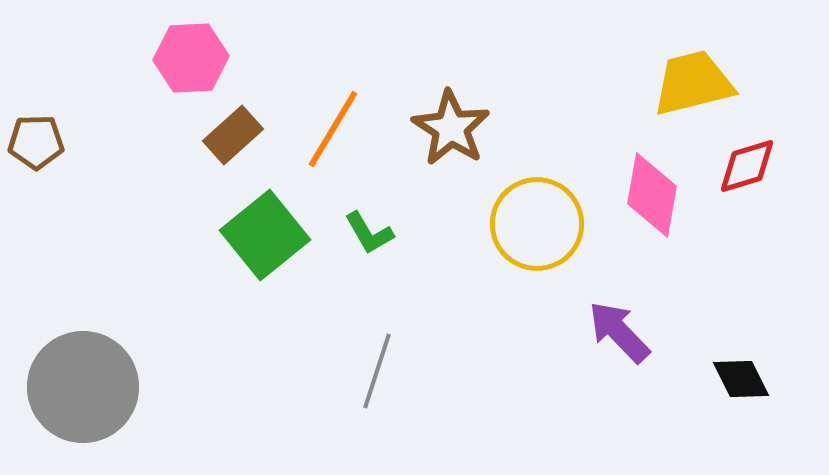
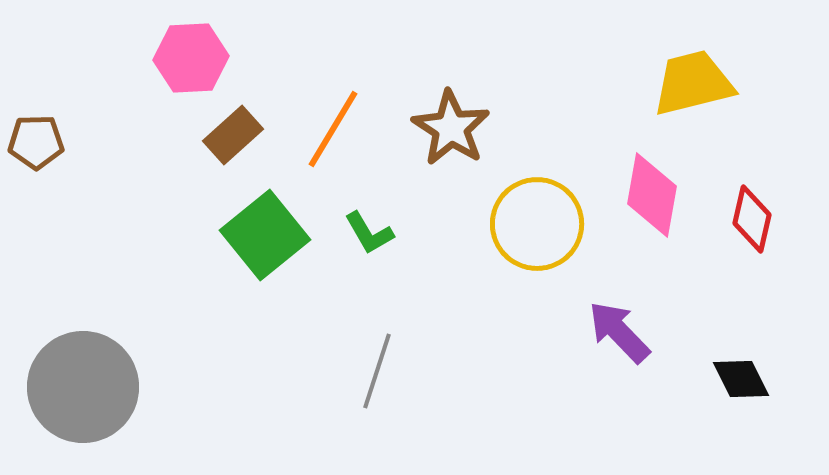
red diamond: moved 5 px right, 53 px down; rotated 60 degrees counterclockwise
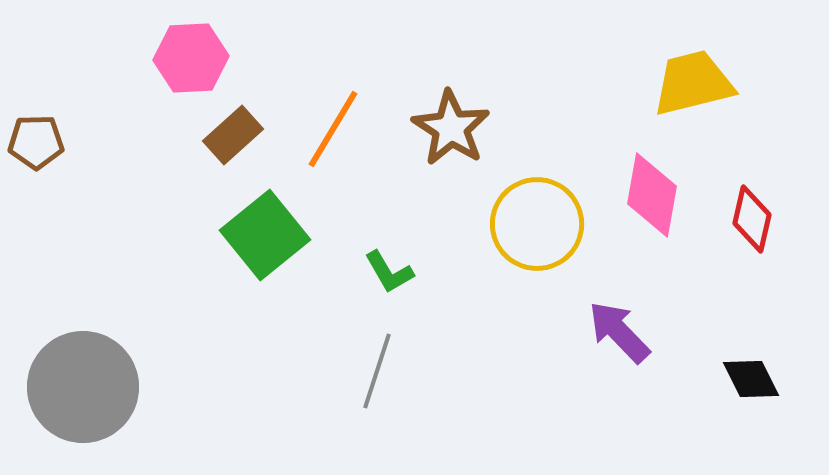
green L-shape: moved 20 px right, 39 px down
black diamond: moved 10 px right
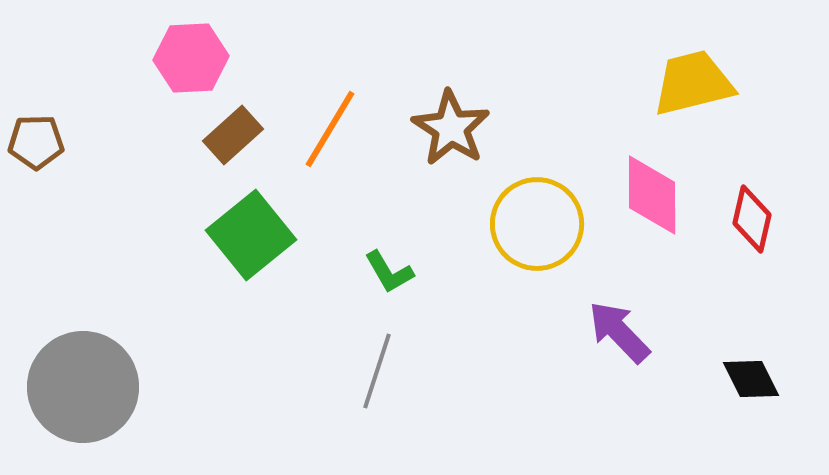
orange line: moved 3 px left
pink diamond: rotated 10 degrees counterclockwise
green square: moved 14 px left
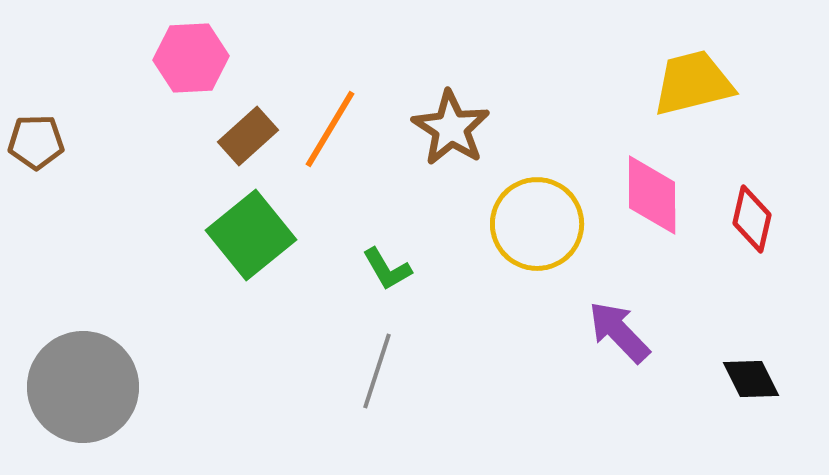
brown rectangle: moved 15 px right, 1 px down
green L-shape: moved 2 px left, 3 px up
